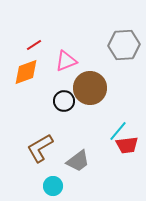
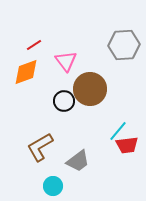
pink triangle: rotated 45 degrees counterclockwise
brown circle: moved 1 px down
brown L-shape: moved 1 px up
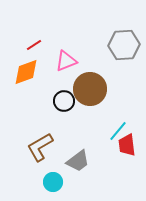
pink triangle: rotated 45 degrees clockwise
red trapezoid: rotated 90 degrees clockwise
cyan circle: moved 4 px up
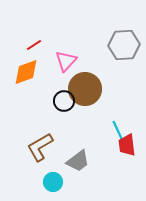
pink triangle: rotated 25 degrees counterclockwise
brown circle: moved 5 px left
cyan line: rotated 65 degrees counterclockwise
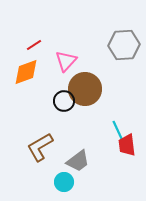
cyan circle: moved 11 px right
